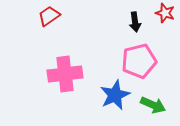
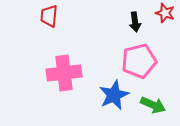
red trapezoid: rotated 50 degrees counterclockwise
pink cross: moved 1 px left, 1 px up
blue star: moved 1 px left
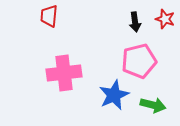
red star: moved 6 px down
green arrow: rotated 10 degrees counterclockwise
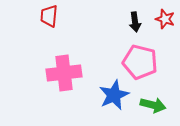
pink pentagon: moved 1 px right, 1 px down; rotated 28 degrees clockwise
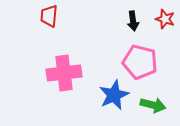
black arrow: moved 2 px left, 1 px up
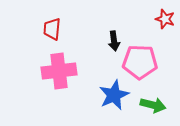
red trapezoid: moved 3 px right, 13 px down
black arrow: moved 19 px left, 20 px down
pink pentagon: rotated 12 degrees counterclockwise
pink cross: moved 5 px left, 2 px up
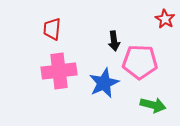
red star: rotated 12 degrees clockwise
blue star: moved 10 px left, 12 px up
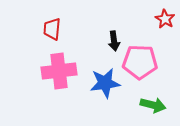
blue star: moved 1 px right; rotated 16 degrees clockwise
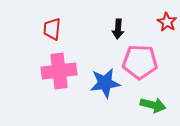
red star: moved 2 px right, 3 px down
black arrow: moved 4 px right, 12 px up; rotated 12 degrees clockwise
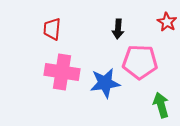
pink cross: moved 3 px right, 1 px down; rotated 16 degrees clockwise
green arrow: moved 8 px right; rotated 120 degrees counterclockwise
